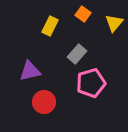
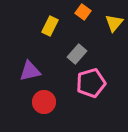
orange square: moved 2 px up
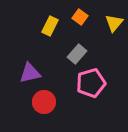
orange square: moved 3 px left, 5 px down
purple triangle: moved 2 px down
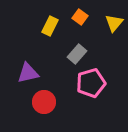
purple triangle: moved 2 px left
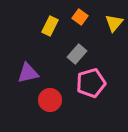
red circle: moved 6 px right, 2 px up
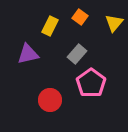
purple triangle: moved 19 px up
pink pentagon: rotated 20 degrees counterclockwise
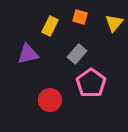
orange square: rotated 21 degrees counterclockwise
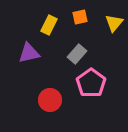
orange square: rotated 28 degrees counterclockwise
yellow rectangle: moved 1 px left, 1 px up
purple triangle: moved 1 px right, 1 px up
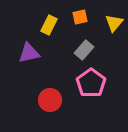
gray rectangle: moved 7 px right, 4 px up
